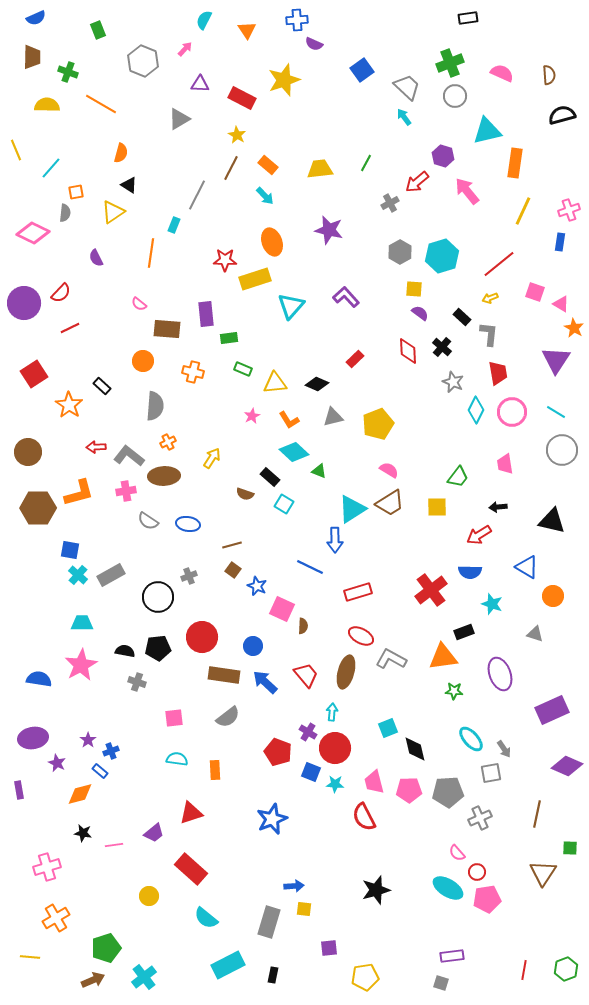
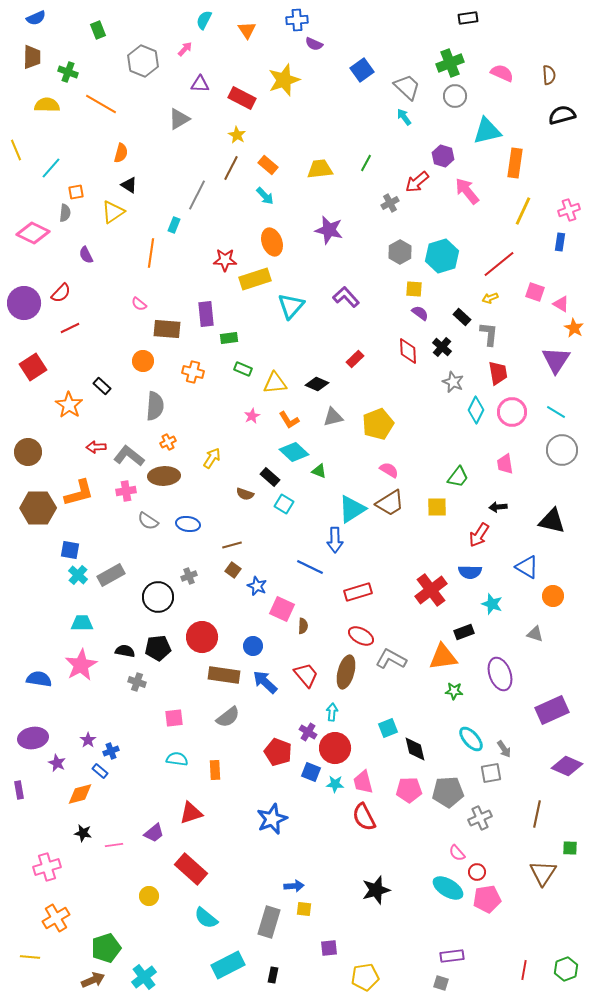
purple semicircle at (96, 258): moved 10 px left, 3 px up
red square at (34, 374): moved 1 px left, 7 px up
red arrow at (479, 535): rotated 25 degrees counterclockwise
pink trapezoid at (374, 782): moved 11 px left
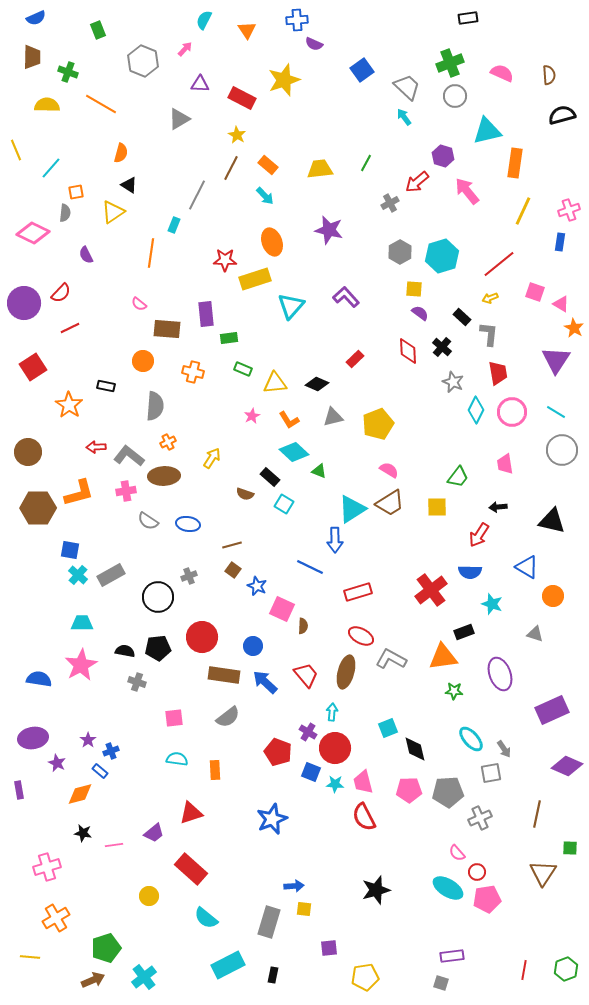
black rectangle at (102, 386): moved 4 px right; rotated 30 degrees counterclockwise
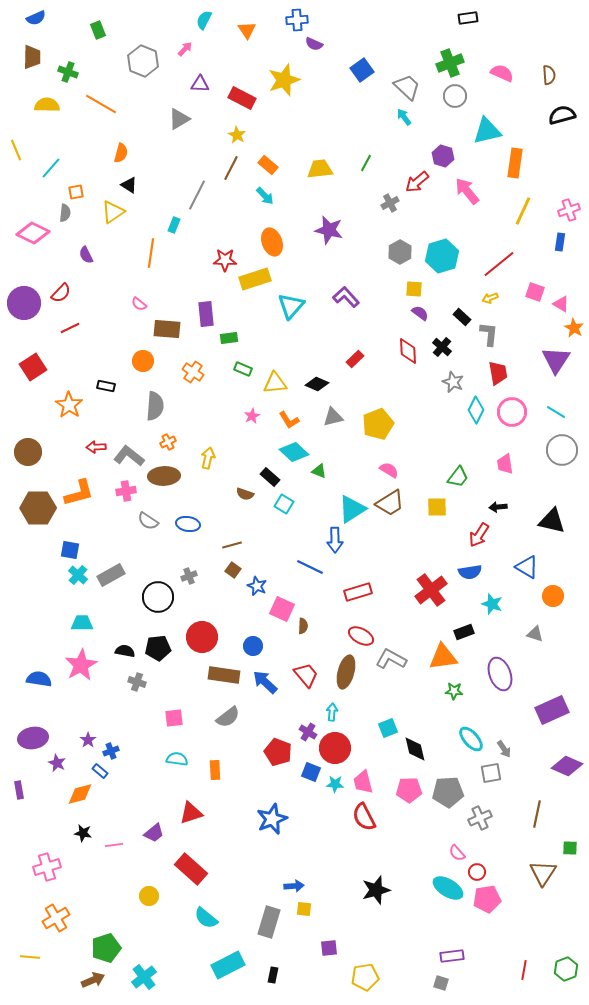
orange cross at (193, 372): rotated 20 degrees clockwise
yellow arrow at (212, 458): moved 4 px left; rotated 20 degrees counterclockwise
blue semicircle at (470, 572): rotated 10 degrees counterclockwise
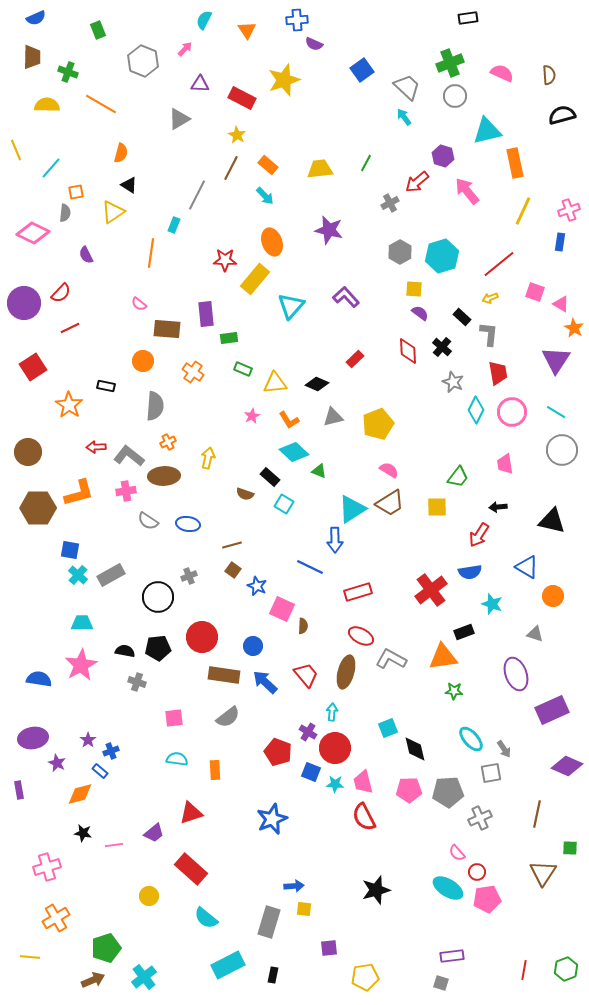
orange rectangle at (515, 163): rotated 20 degrees counterclockwise
yellow rectangle at (255, 279): rotated 32 degrees counterclockwise
purple ellipse at (500, 674): moved 16 px right
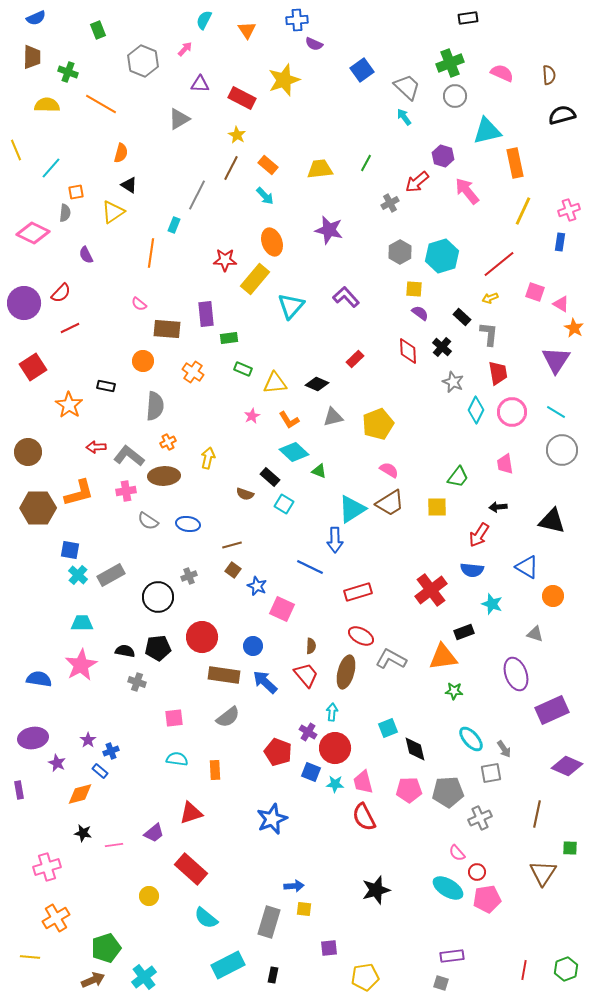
blue semicircle at (470, 572): moved 2 px right, 2 px up; rotated 15 degrees clockwise
brown semicircle at (303, 626): moved 8 px right, 20 px down
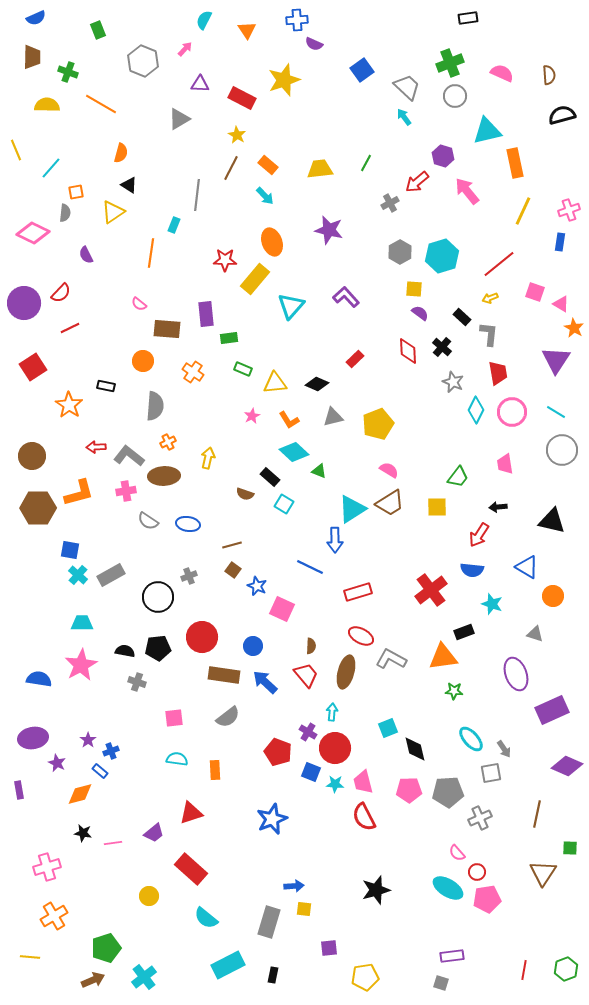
gray line at (197, 195): rotated 20 degrees counterclockwise
brown circle at (28, 452): moved 4 px right, 4 px down
pink line at (114, 845): moved 1 px left, 2 px up
orange cross at (56, 918): moved 2 px left, 2 px up
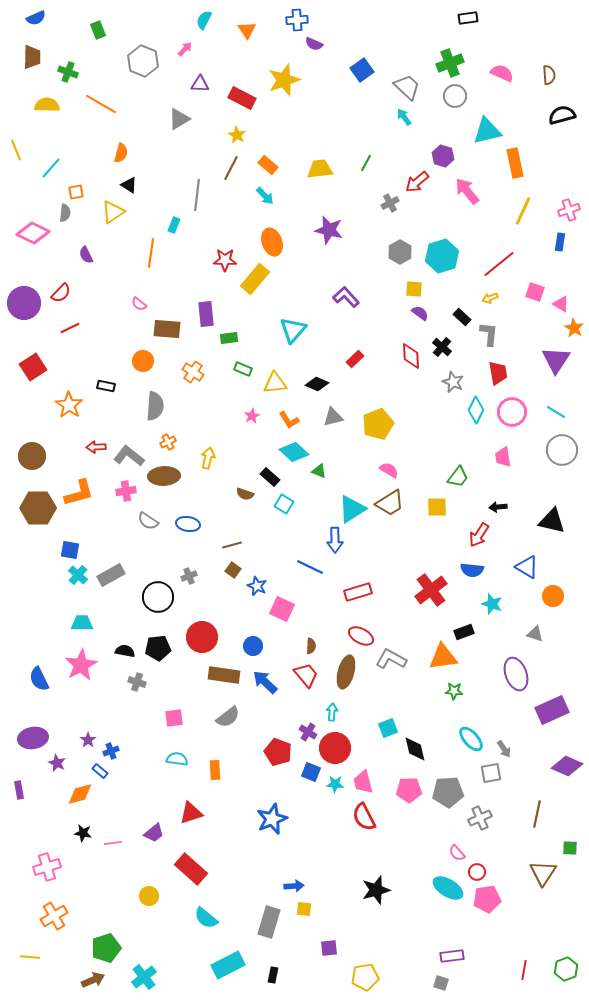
cyan triangle at (291, 306): moved 2 px right, 24 px down
red diamond at (408, 351): moved 3 px right, 5 px down
pink trapezoid at (505, 464): moved 2 px left, 7 px up
blue semicircle at (39, 679): rotated 125 degrees counterclockwise
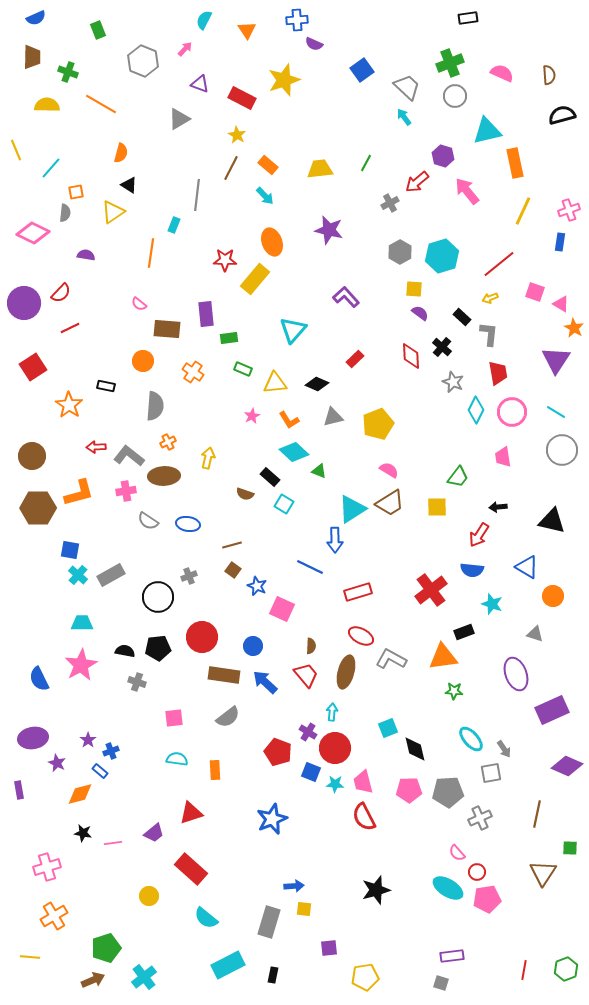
purple triangle at (200, 84): rotated 18 degrees clockwise
purple semicircle at (86, 255): rotated 126 degrees clockwise
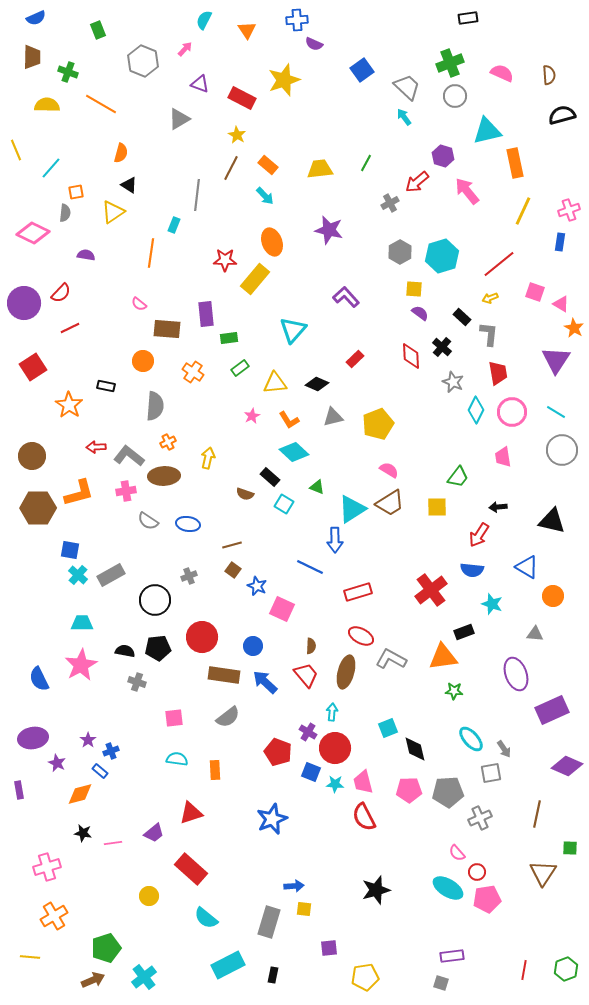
green rectangle at (243, 369): moved 3 px left, 1 px up; rotated 60 degrees counterclockwise
green triangle at (319, 471): moved 2 px left, 16 px down
black circle at (158, 597): moved 3 px left, 3 px down
gray triangle at (535, 634): rotated 12 degrees counterclockwise
